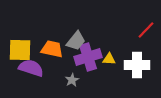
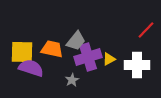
yellow square: moved 2 px right, 2 px down
yellow triangle: rotated 32 degrees counterclockwise
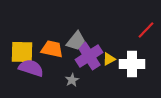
purple cross: moved 1 px right, 1 px up; rotated 16 degrees counterclockwise
white cross: moved 5 px left, 1 px up
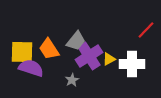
orange trapezoid: moved 3 px left; rotated 135 degrees counterclockwise
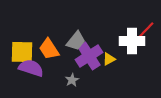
white cross: moved 23 px up
